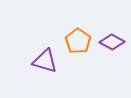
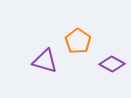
purple diamond: moved 22 px down
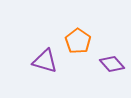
purple diamond: rotated 20 degrees clockwise
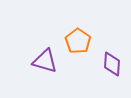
purple diamond: rotated 45 degrees clockwise
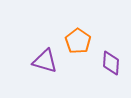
purple diamond: moved 1 px left, 1 px up
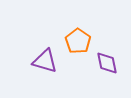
purple diamond: moved 4 px left; rotated 15 degrees counterclockwise
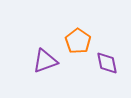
purple triangle: rotated 36 degrees counterclockwise
